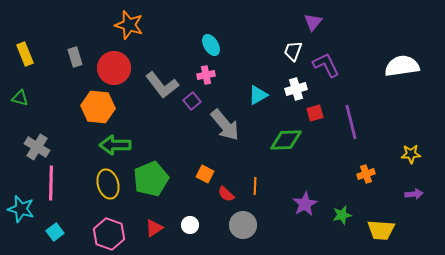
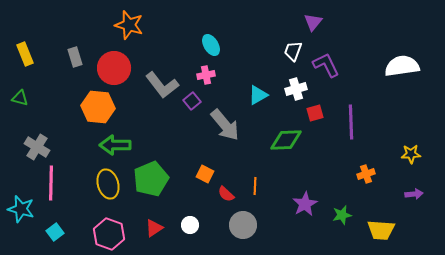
purple line: rotated 12 degrees clockwise
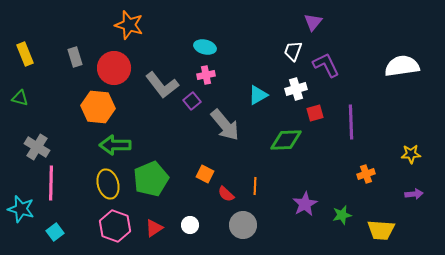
cyan ellipse: moved 6 px left, 2 px down; rotated 45 degrees counterclockwise
pink hexagon: moved 6 px right, 8 px up
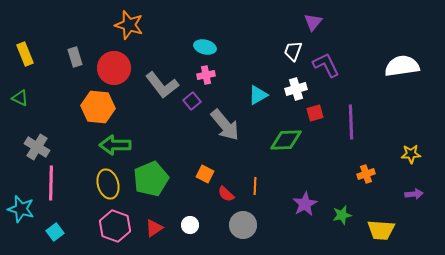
green triangle: rotated 12 degrees clockwise
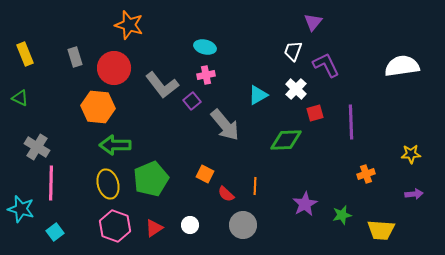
white cross: rotated 30 degrees counterclockwise
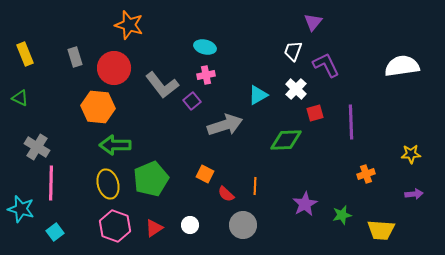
gray arrow: rotated 68 degrees counterclockwise
